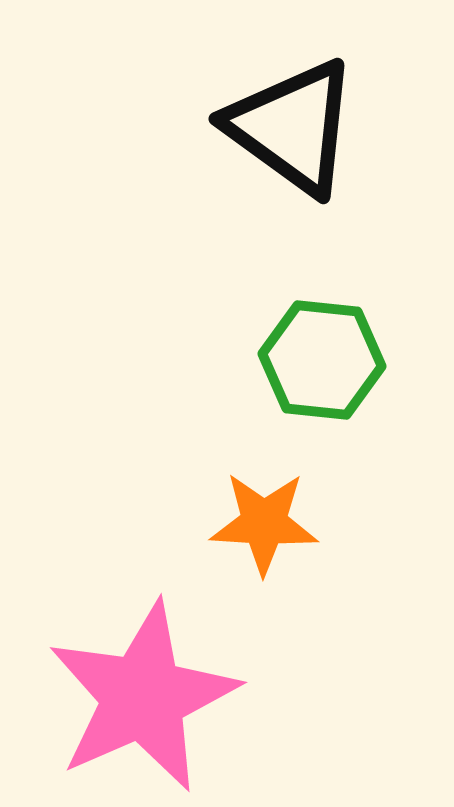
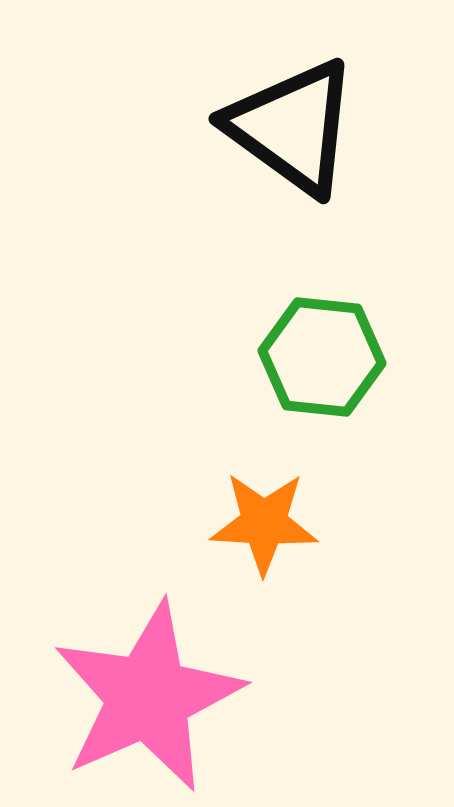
green hexagon: moved 3 px up
pink star: moved 5 px right
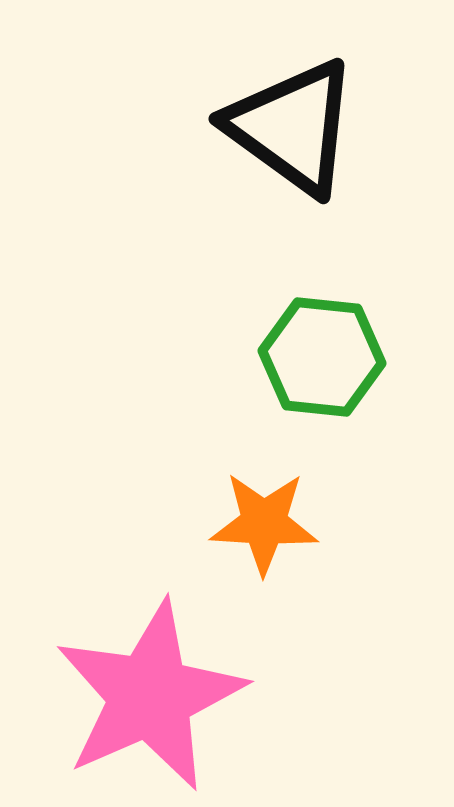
pink star: moved 2 px right, 1 px up
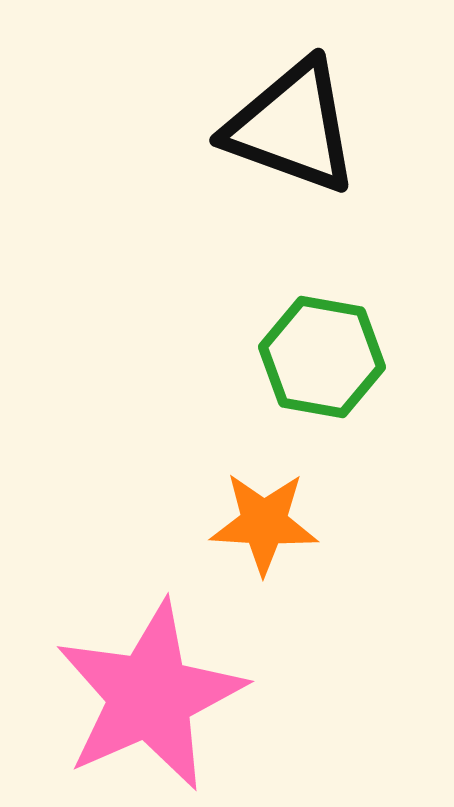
black triangle: rotated 16 degrees counterclockwise
green hexagon: rotated 4 degrees clockwise
